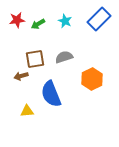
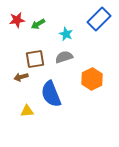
cyan star: moved 1 px right, 13 px down
brown arrow: moved 1 px down
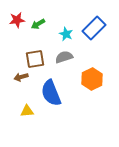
blue rectangle: moved 5 px left, 9 px down
blue semicircle: moved 1 px up
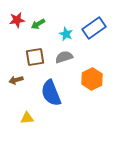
blue rectangle: rotated 10 degrees clockwise
brown square: moved 2 px up
brown arrow: moved 5 px left, 3 px down
yellow triangle: moved 7 px down
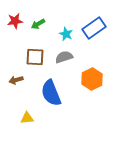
red star: moved 2 px left, 1 px down
brown square: rotated 12 degrees clockwise
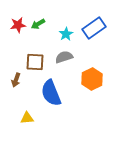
red star: moved 3 px right, 4 px down
cyan star: rotated 16 degrees clockwise
brown square: moved 5 px down
brown arrow: rotated 56 degrees counterclockwise
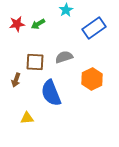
red star: moved 1 px left, 1 px up
cyan star: moved 24 px up
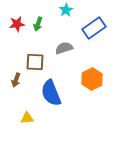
green arrow: rotated 40 degrees counterclockwise
gray semicircle: moved 9 px up
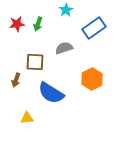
blue semicircle: rotated 36 degrees counterclockwise
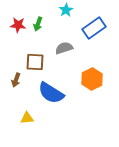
red star: moved 1 px right, 1 px down; rotated 14 degrees clockwise
